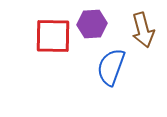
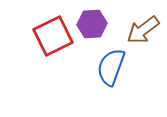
brown arrow: rotated 68 degrees clockwise
red square: rotated 27 degrees counterclockwise
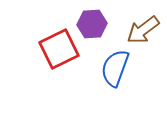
red square: moved 6 px right, 13 px down
blue semicircle: moved 4 px right, 1 px down
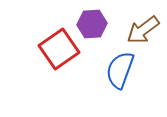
red square: rotated 9 degrees counterclockwise
blue semicircle: moved 5 px right, 2 px down
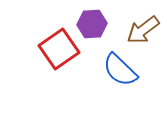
blue semicircle: rotated 66 degrees counterclockwise
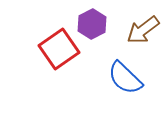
purple hexagon: rotated 24 degrees counterclockwise
blue semicircle: moved 5 px right, 8 px down
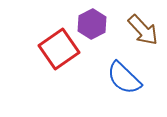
brown arrow: rotated 96 degrees counterclockwise
blue semicircle: moved 1 px left
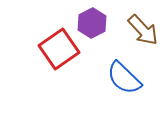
purple hexagon: moved 1 px up
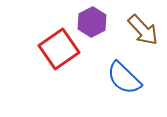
purple hexagon: moved 1 px up
